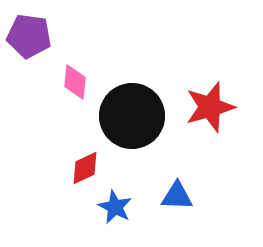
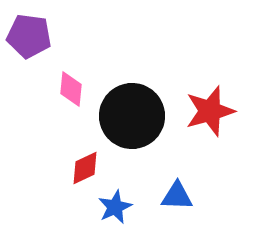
pink diamond: moved 4 px left, 7 px down
red star: moved 4 px down
blue star: rotated 20 degrees clockwise
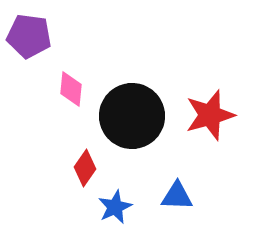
red star: moved 4 px down
red diamond: rotated 30 degrees counterclockwise
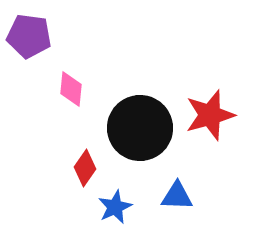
black circle: moved 8 px right, 12 px down
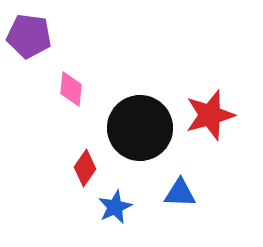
blue triangle: moved 3 px right, 3 px up
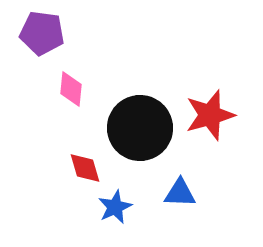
purple pentagon: moved 13 px right, 3 px up
red diamond: rotated 51 degrees counterclockwise
